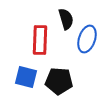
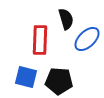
blue ellipse: rotated 28 degrees clockwise
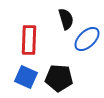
red rectangle: moved 11 px left
blue square: rotated 10 degrees clockwise
black pentagon: moved 3 px up
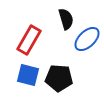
red rectangle: rotated 28 degrees clockwise
blue square: moved 2 px right, 2 px up; rotated 10 degrees counterclockwise
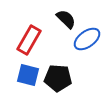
black semicircle: rotated 30 degrees counterclockwise
blue ellipse: rotated 8 degrees clockwise
black pentagon: moved 1 px left
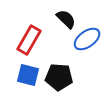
black pentagon: moved 1 px right, 1 px up
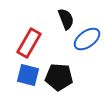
black semicircle: rotated 25 degrees clockwise
red rectangle: moved 3 px down
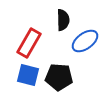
black semicircle: moved 3 px left, 1 px down; rotated 20 degrees clockwise
blue ellipse: moved 2 px left, 2 px down
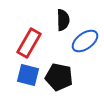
black pentagon: rotated 8 degrees clockwise
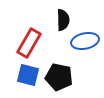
blue ellipse: rotated 24 degrees clockwise
